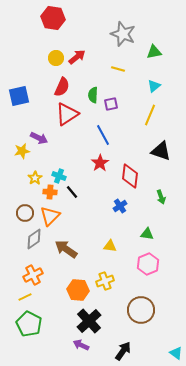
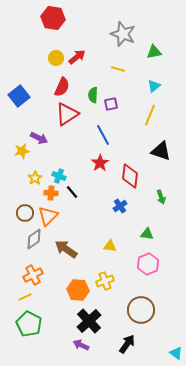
blue square at (19, 96): rotated 25 degrees counterclockwise
orange cross at (50, 192): moved 1 px right, 1 px down
orange triangle at (50, 216): moved 2 px left
black arrow at (123, 351): moved 4 px right, 7 px up
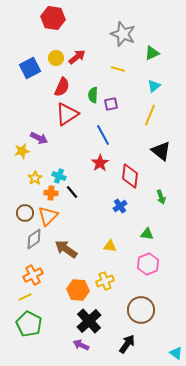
green triangle at (154, 52): moved 2 px left, 1 px down; rotated 14 degrees counterclockwise
blue square at (19, 96): moved 11 px right, 28 px up; rotated 10 degrees clockwise
black triangle at (161, 151): rotated 20 degrees clockwise
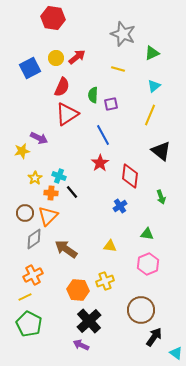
black arrow at (127, 344): moved 27 px right, 7 px up
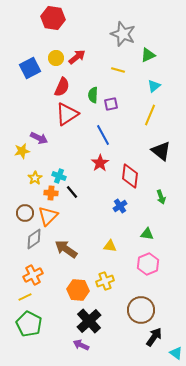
green triangle at (152, 53): moved 4 px left, 2 px down
yellow line at (118, 69): moved 1 px down
